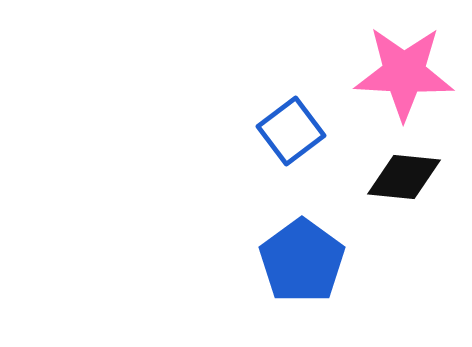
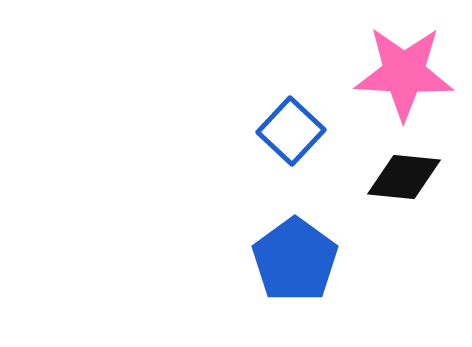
blue square: rotated 10 degrees counterclockwise
blue pentagon: moved 7 px left, 1 px up
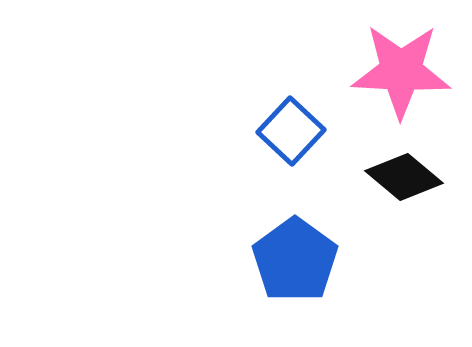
pink star: moved 3 px left, 2 px up
black diamond: rotated 34 degrees clockwise
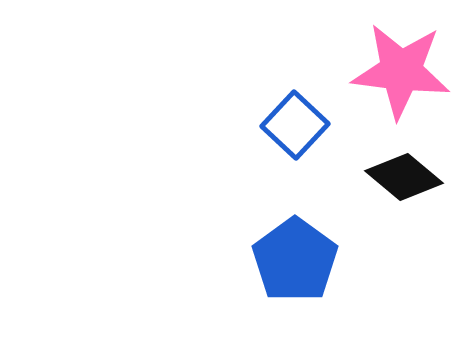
pink star: rotated 4 degrees clockwise
blue square: moved 4 px right, 6 px up
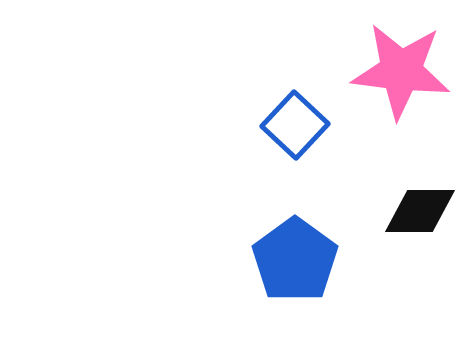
black diamond: moved 16 px right, 34 px down; rotated 40 degrees counterclockwise
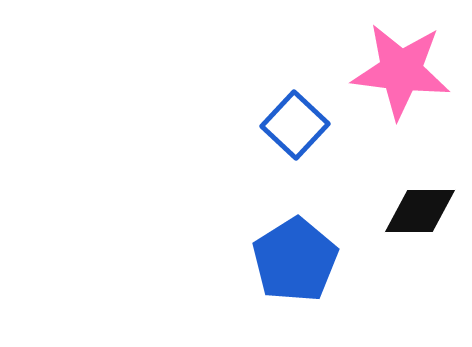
blue pentagon: rotated 4 degrees clockwise
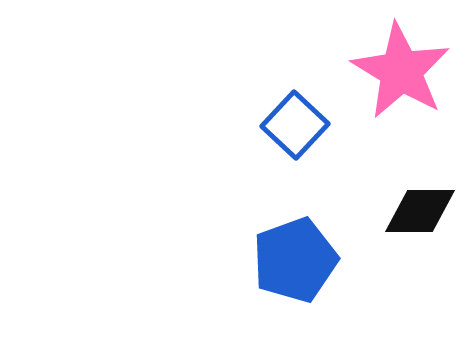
pink star: rotated 24 degrees clockwise
blue pentagon: rotated 12 degrees clockwise
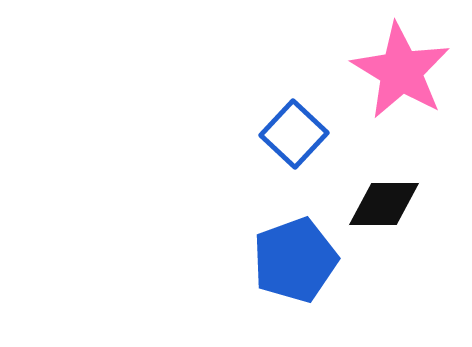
blue square: moved 1 px left, 9 px down
black diamond: moved 36 px left, 7 px up
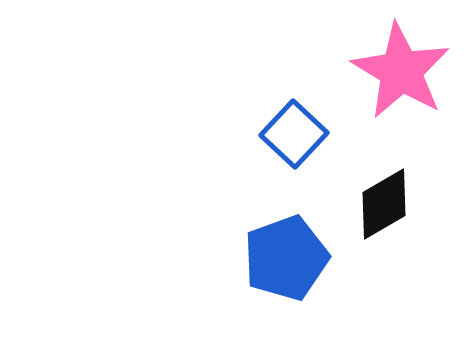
black diamond: rotated 30 degrees counterclockwise
blue pentagon: moved 9 px left, 2 px up
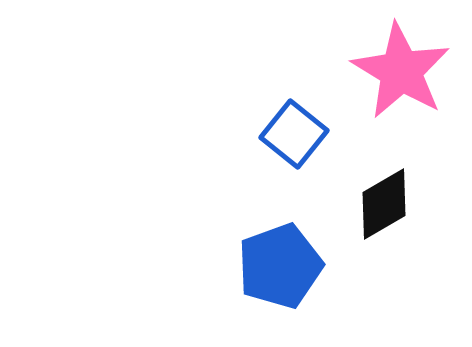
blue square: rotated 4 degrees counterclockwise
blue pentagon: moved 6 px left, 8 px down
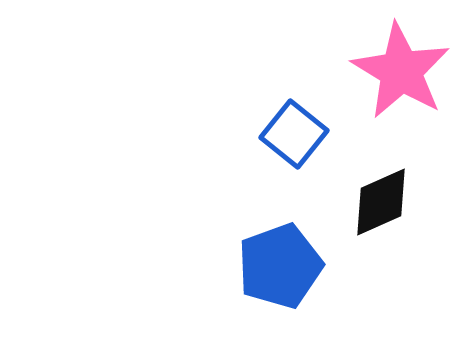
black diamond: moved 3 px left, 2 px up; rotated 6 degrees clockwise
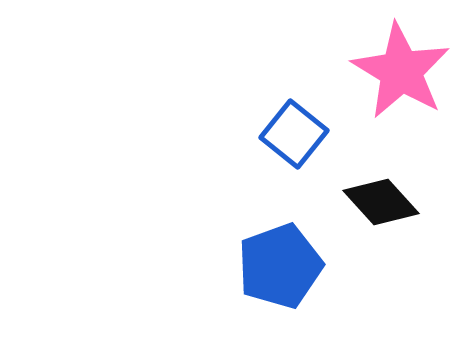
black diamond: rotated 72 degrees clockwise
